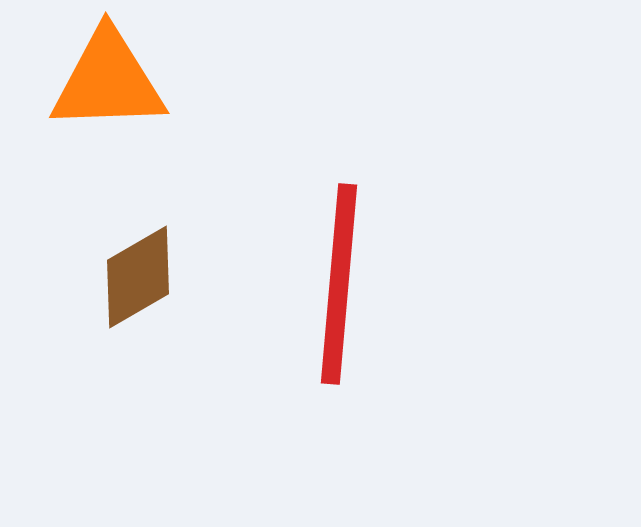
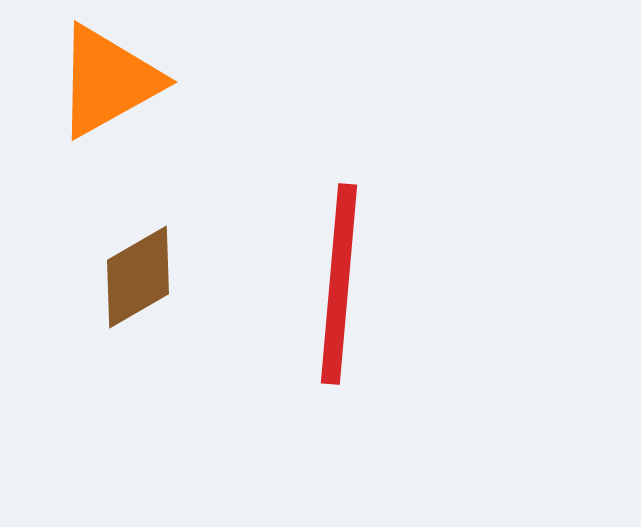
orange triangle: rotated 27 degrees counterclockwise
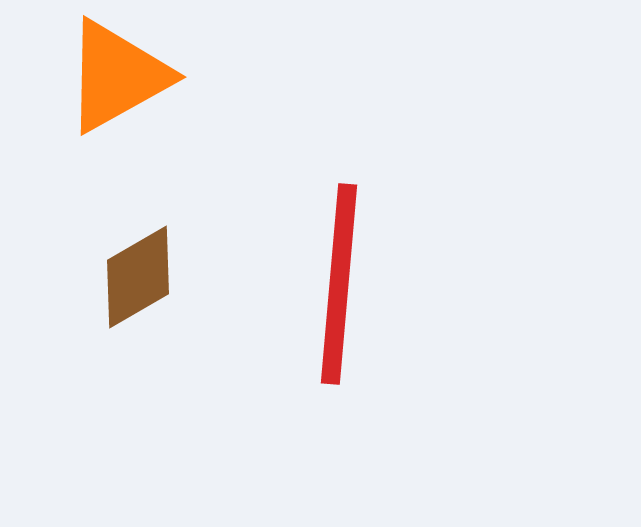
orange triangle: moved 9 px right, 5 px up
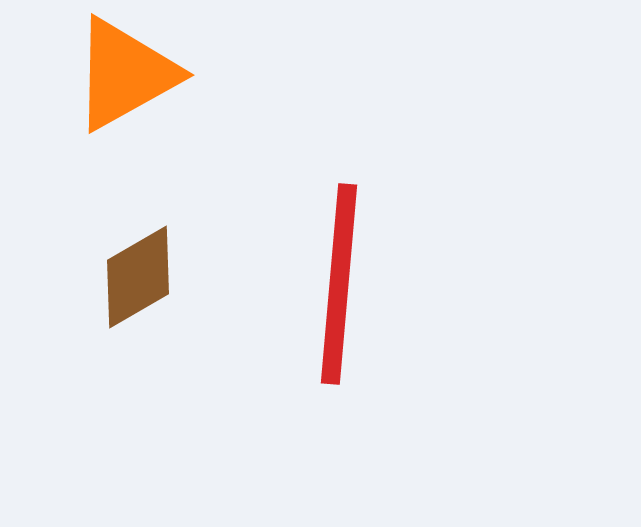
orange triangle: moved 8 px right, 2 px up
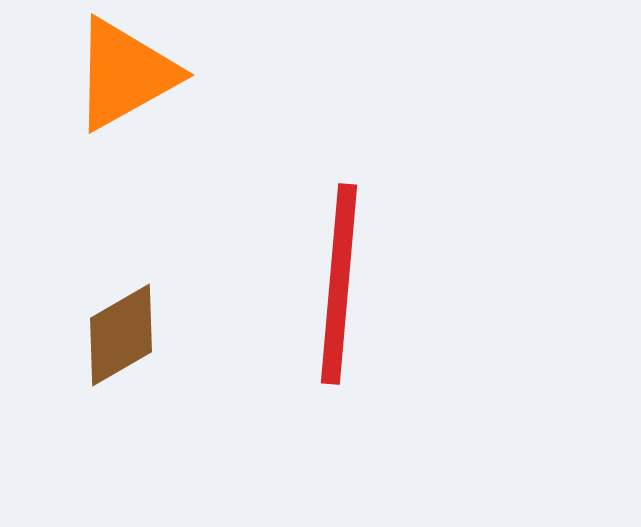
brown diamond: moved 17 px left, 58 px down
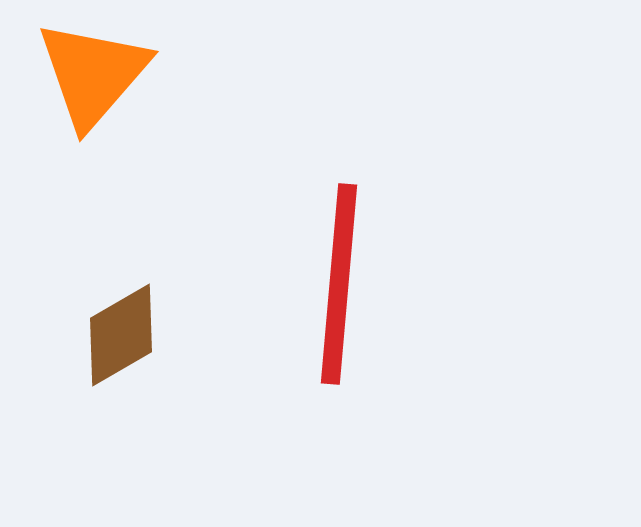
orange triangle: moved 32 px left; rotated 20 degrees counterclockwise
